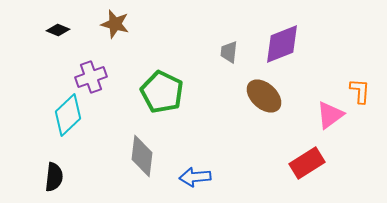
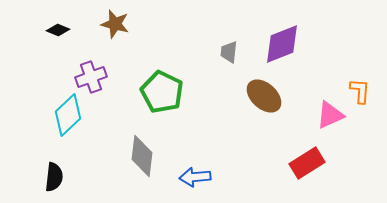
pink triangle: rotated 12 degrees clockwise
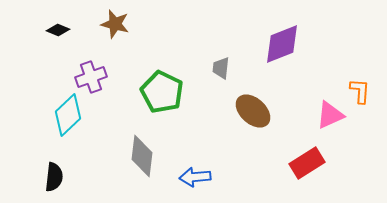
gray trapezoid: moved 8 px left, 16 px down
brown ellipse: moved 11 px left, 15 px down
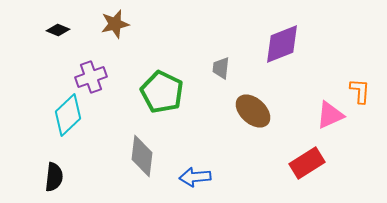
brown star: rotated 28 degrees counterclockwise
